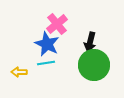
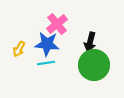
blue star: rotated 20 degrees counterclockwise
yellow arrow: moved 23 px up; rotated 63 degrees counterclockwise
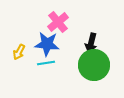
pink cross: moved 1 px right, 2 px up
black arrow: moved 1 px right, 1 px down
yellow arrow: moved 3 px down
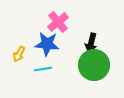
yellow arrow: moved 2 px down
cyan line: moved 3 px left, 6 px down
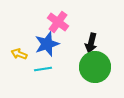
pink cross: rotated 15 degrees counterclockwise
blue star: rotated 25 degrees counterclockwise
yellow arrow: rotated 84 degrees clockwise
green circle: moved 1 px right, 2 px down
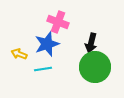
pink cross: rotated 15 degrees counterclockwise
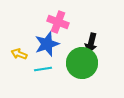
green circle: moved 13 px left, 4 px up
